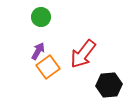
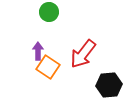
green circle: moved 8 px right, 5 px up
purple arrow: rotated 30 degrees counterclockwise
orange square: rotated 20 degrees counterclockwise
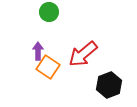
red arrow: rotated 12 degrees clockwise
black hexagon: rotated 15 degrees counterclockwise
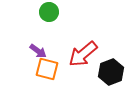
purple arrow: rotated 126 degrees clockwise
orange square: moved 1 px left, 2 px down; rotated 20 degrees counterclockwise
black hexagon: moved 2 px right, 13 px up
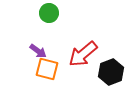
green circle: moved 1 px down
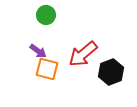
green circle: moved 3 px left, 2 px down
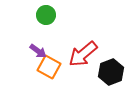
orange square: moved 2 px right, 2 px up; rotated 15 degrees clockwise
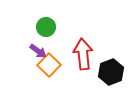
green circle: moved 12 px down
red arrow: rotated 124 degrees clockwise
orange square: moved 2 px up; rotated 15 degrees clockwise
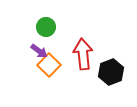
purple arrow: moved 1 px right
